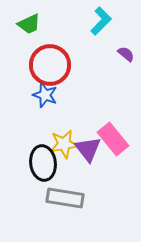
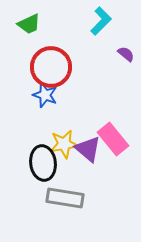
red circle: moved 1 px right, 2 px down
purple triangle: rotated 12 degrees counterclockwise
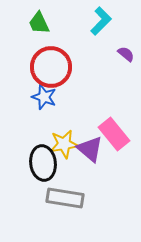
green trapezoid: moved 10 px right, 1 px up; rotated 90 degrees clockwise
blue star: moved 1 px left, 2 px down
pink rectangle: moved 1 px right, 5 px up
purple triangle: moved 2 px right
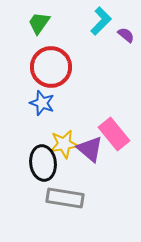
green trapezoid: rotated 60 degrees clockwise
purple semicircle: moved 19 px up
blue star: moved 2 px left, 6 px down
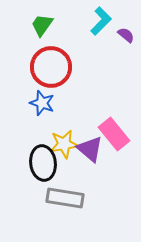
green trapezoid: moved 3 px right, 2 px down
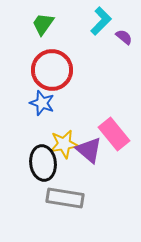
green trapezoid: moved 1 px right, 1 px up
purple semicircle: moved 2 px left, 2 px down
red circle: moved 1 px right, 3 px down
purple triangle: moved 1 px left, 1 px down
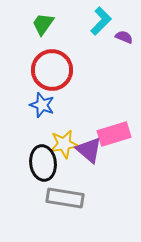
purple semicircle: rotated 18 degrees counterclockwise
blue star: moved 2 px down
pink rectangle: rotated 68 degrees counterclockwise
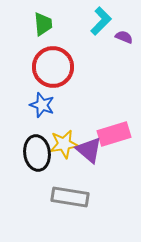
green trapezoid: rotated 140 degrees clockwise
red circle: moved 1 px right, 3 px up
black ellipse: moved 6 px left, 10 px up
gray rectangle: moved 5 px right, 1 px up
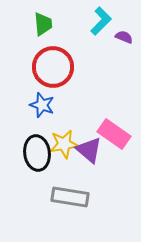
pink rectangle: rotated 52 degrees clockwise
